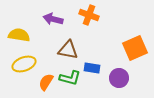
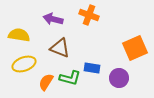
brown triangle: moved 8 px left, 2 px up; rotated 10 degrees clockwise
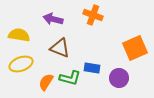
orange cross: moved 4 px right
yellow ellipse: moved 3 px left
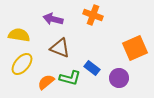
yellow ellipse: moved 1 px right; rotated 30 degrees counterclockwise
blue rectangle: rotated 28 degrees clockwise
orange semicircle: rotated 18 degrees clockwise
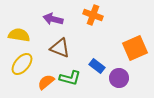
blue rectangle: moved 5 px right, 2 px up
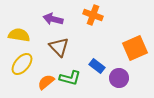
brown triangle: moved 1 px left, 1 px up; rotated 25 degrees clockwise
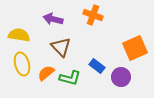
brown triangle: moved 2 px right
yellow ellipse: rotated 55 degrees counterclockwise
purple circle: moved 2 px right, 1 px up
orange semicircle: moved 9 px up
